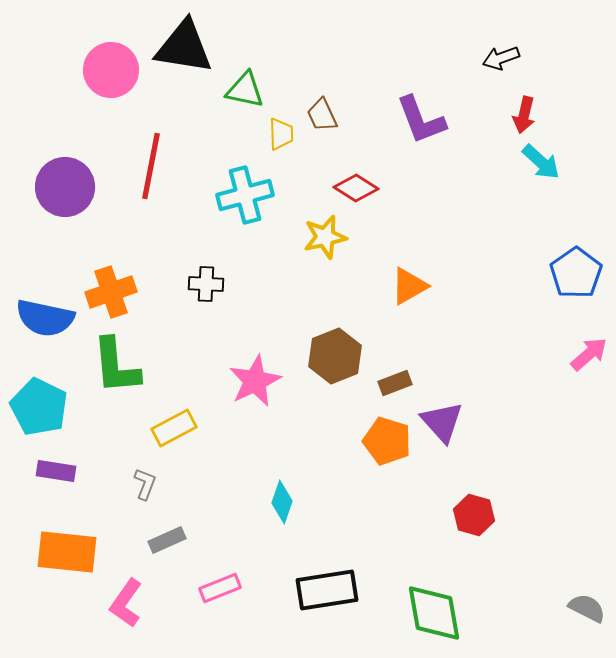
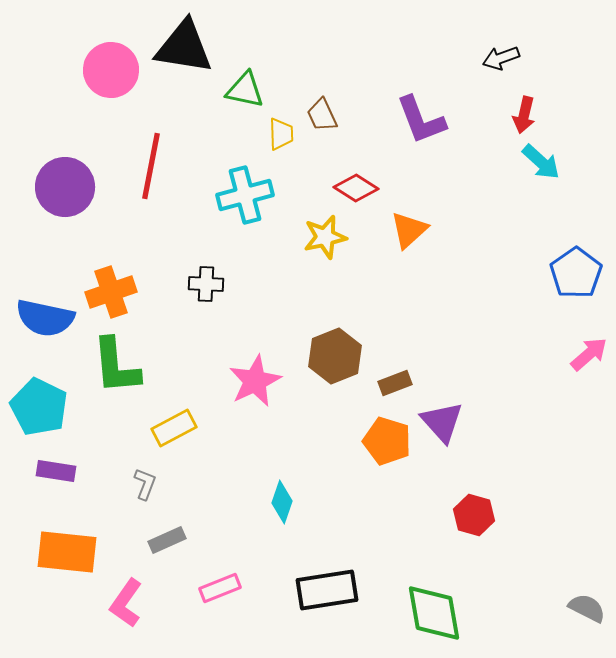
orange triangle: moved 56 px up; rotated 12 degrees counterclockwise
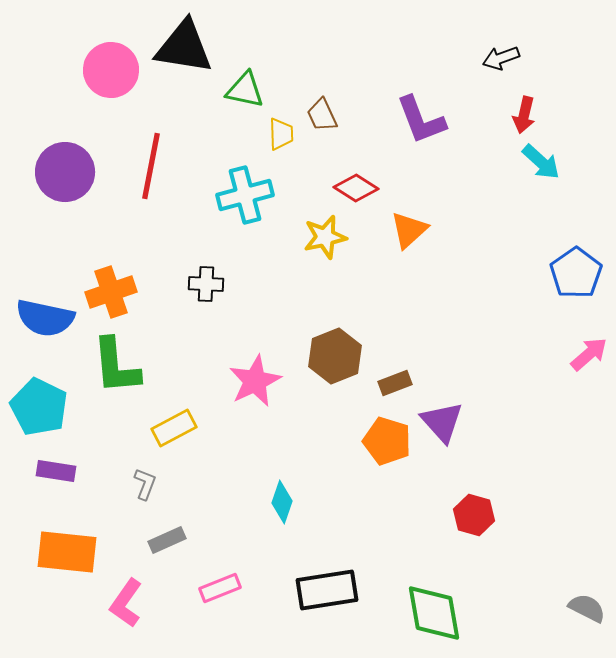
purple circle: moved 15 px up
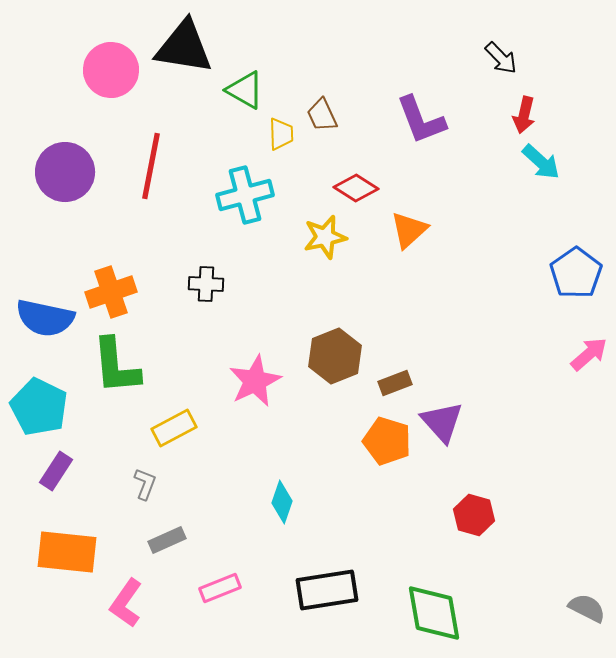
black arrow: rotated 114 degrees counterclockwise
green triangle: rotated 18 degrees clockwise
purple rectangle: rotated 66 degrees counterclockwise
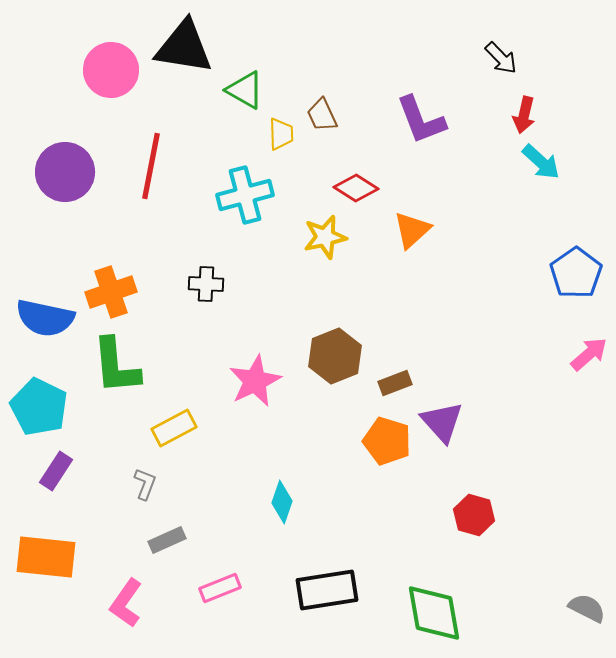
orange triangle: moved 3 px right
orange rectangle: moved 21 px left, 5 px down
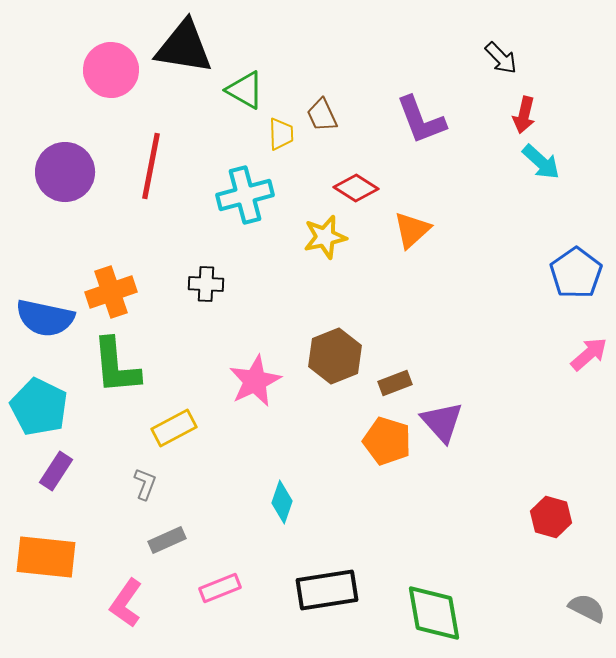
red hexagon: moved 77 px right, 2 px down
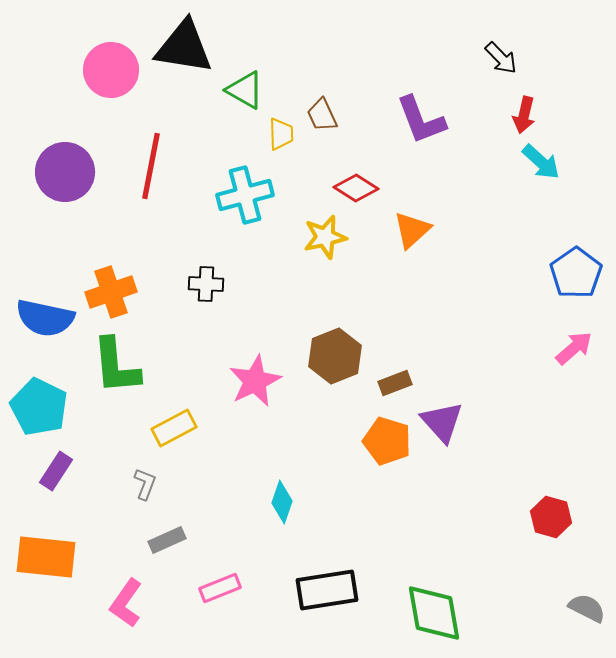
pink arrow: moved 15 px left, 6 px up
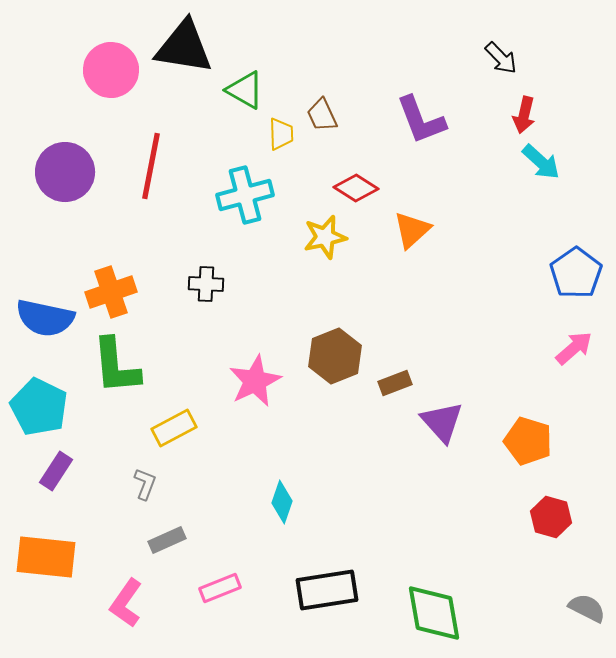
orange pentagon: moved 141 px right
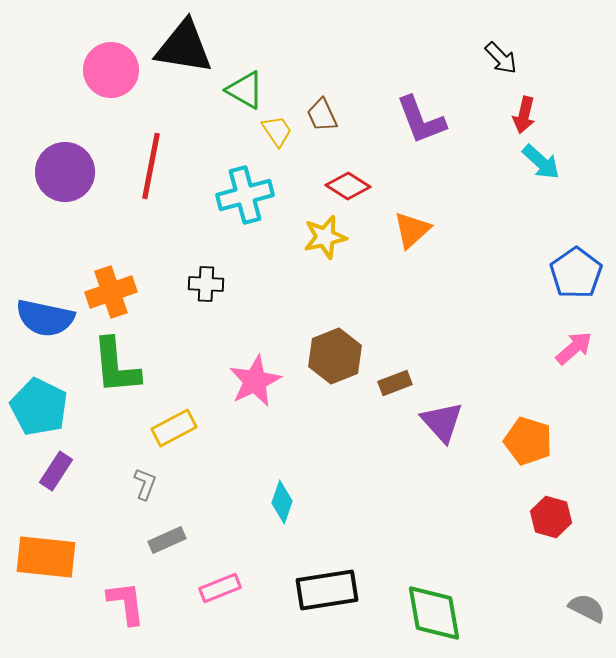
yellow trapezoid: moved 4 px left, 3 px up; rotated 32 degrees counterclockwise
red diamond: moved 8 px left, 2 px up
pink L-shape: rotated 138 degrees clockwise
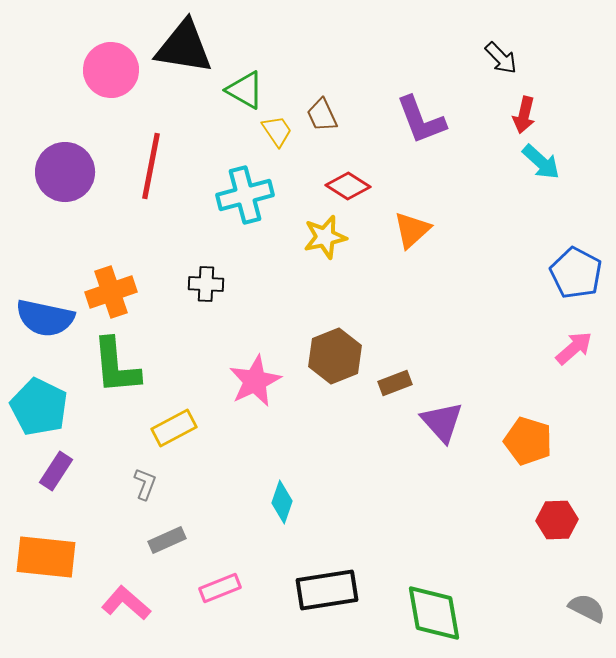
blue pentagon: rotated 9 degrees counterclockwise
red hexagon: moved 6 px right, 3 px down; rotated 18 degrees counterclockwise
pink L-shape: rotated 42 degrees counterclockwise
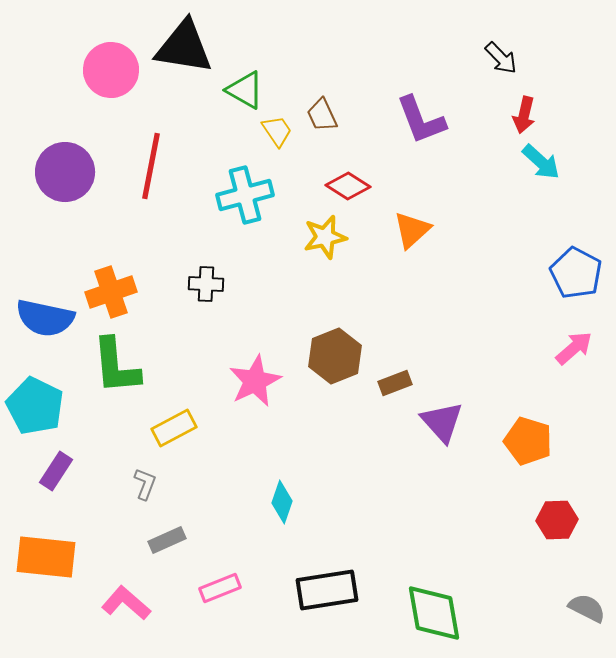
cyan pentagon: moved 4 px left, 1 px up
